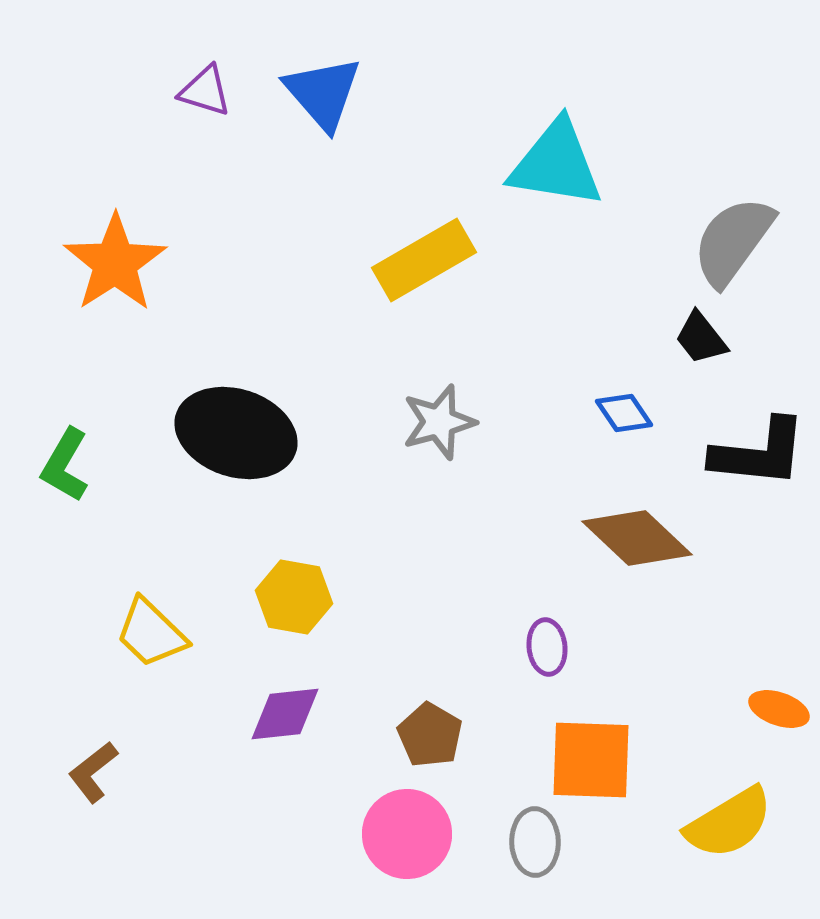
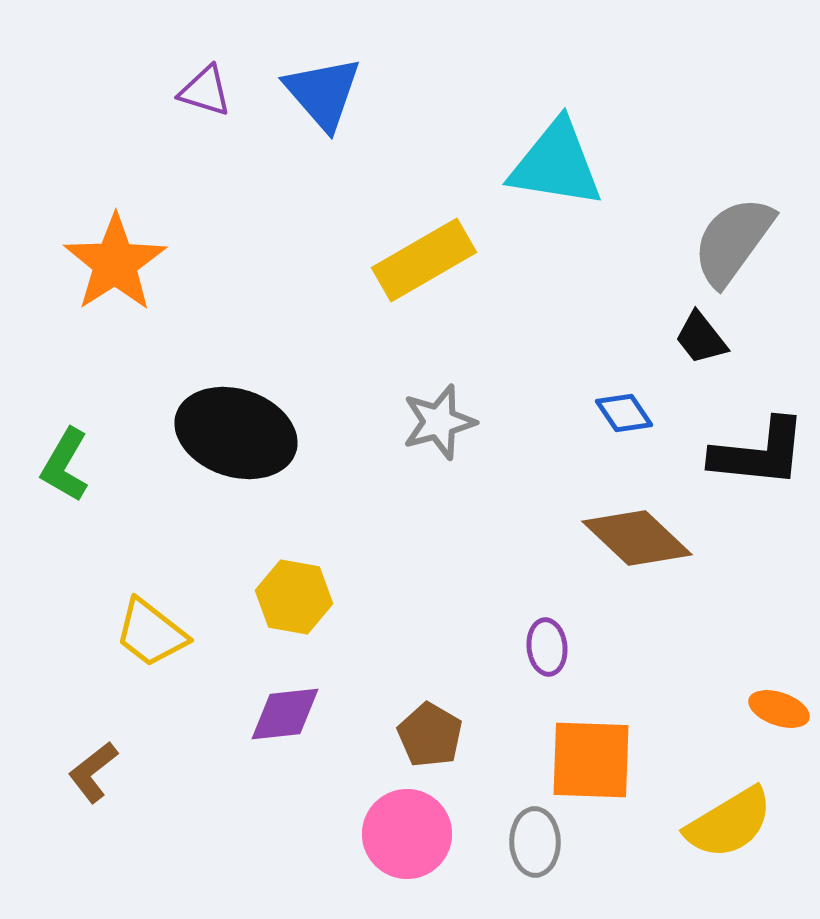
yellow trapezoid: rotated 6 degrees counterclockwise
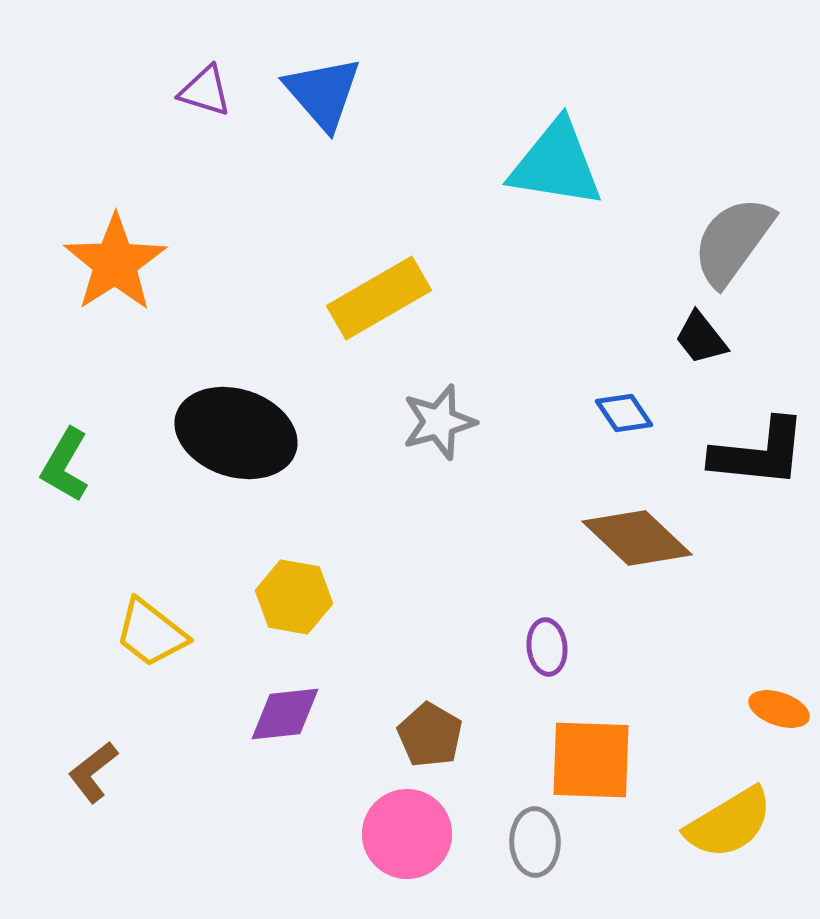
yellow rectangle: moved 45 px left, 38 px down
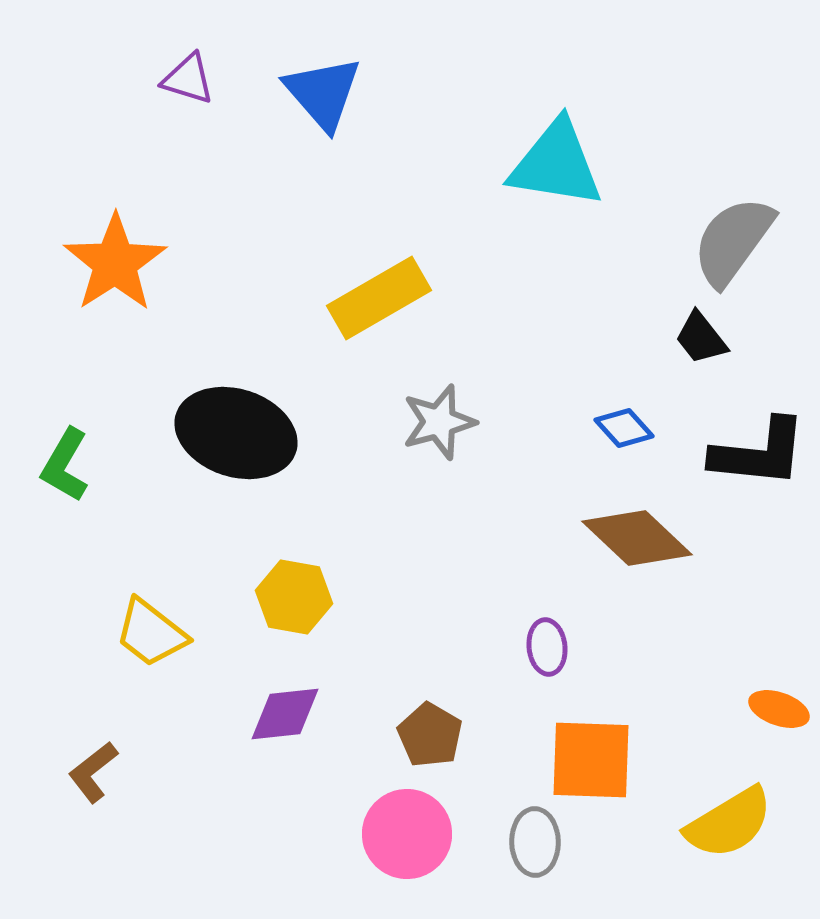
purple triangle: moved 17 px left, 12 px up
blue diamond: moved 15 px down; rotated 8 degrees counterclockwise
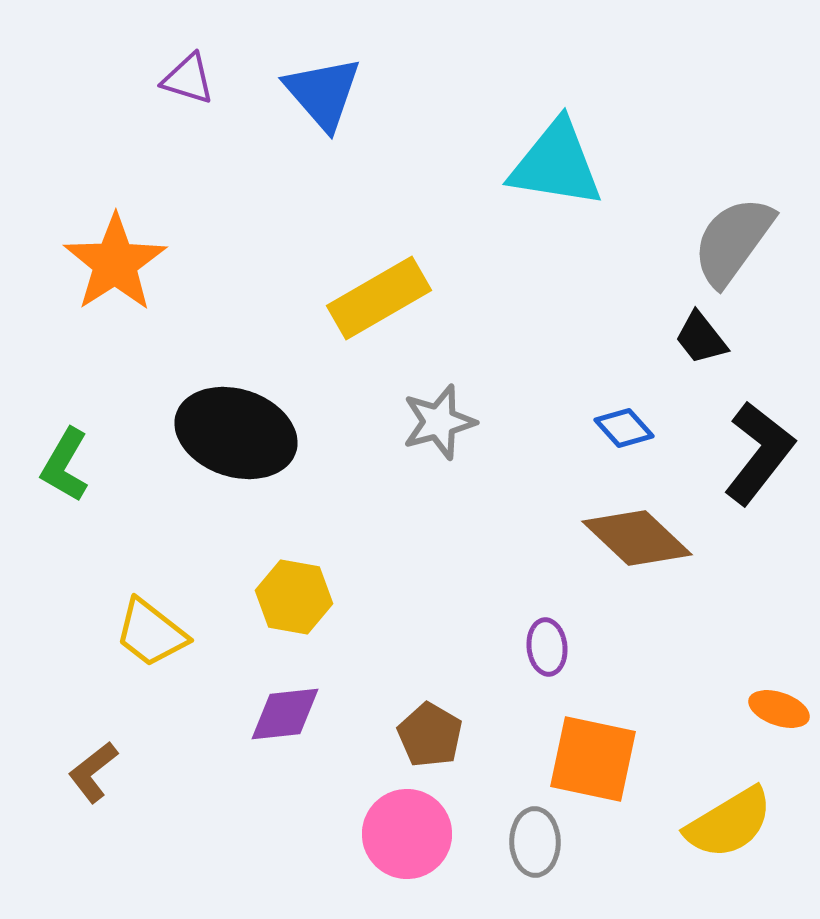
black L-shape: rotated 58 degrees counterclockwise
orange square: moved 2 px right, 1 px up; rotated 10 degrees clockwise
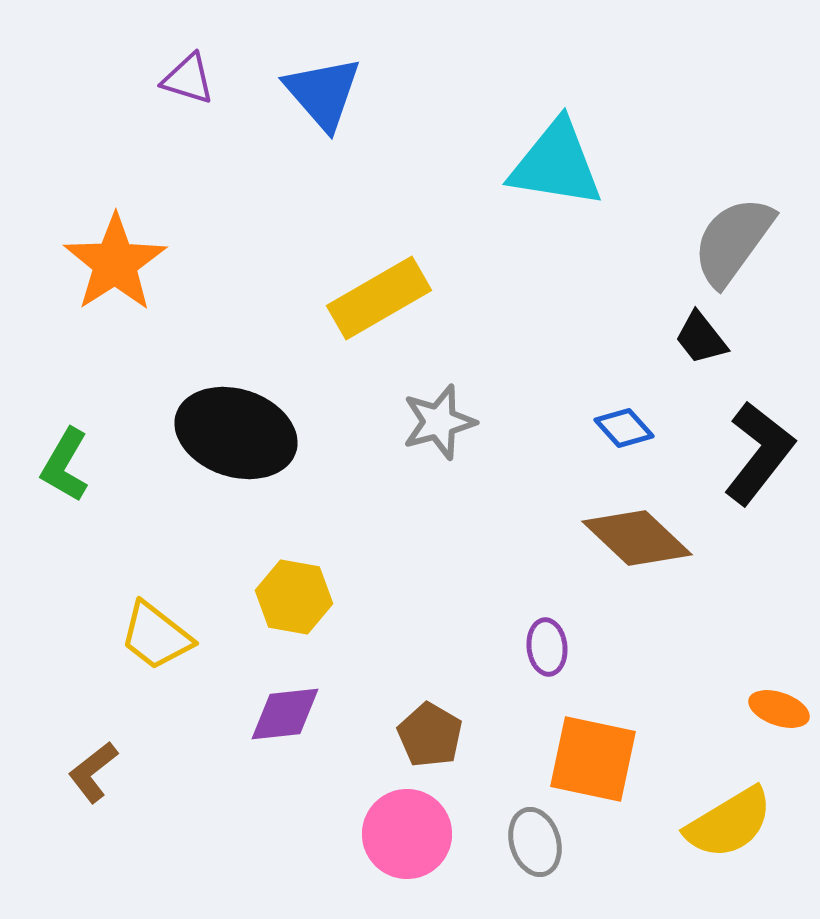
yellow trapezoid: moved 5 px right, 3 px down
gray ellipse: rotated 16 degrees counterclockwise
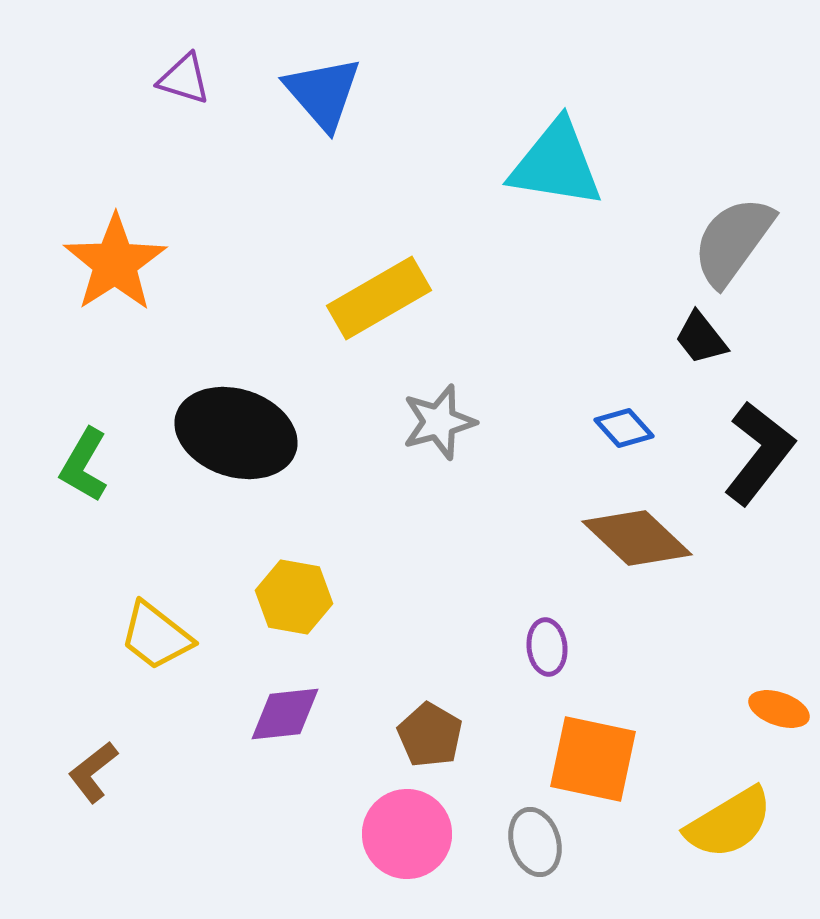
purple triangle: moved 4 px left
green L-shape: moved 19 px right
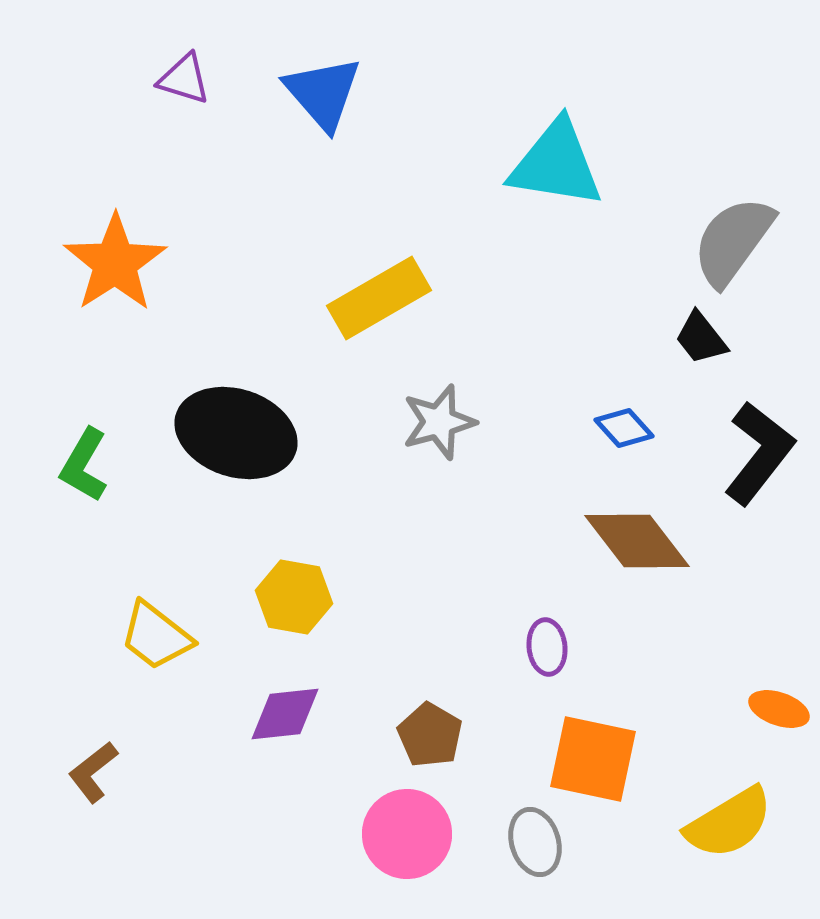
brown diamond: moved 3 px down; rotated 9 degrees clockwise
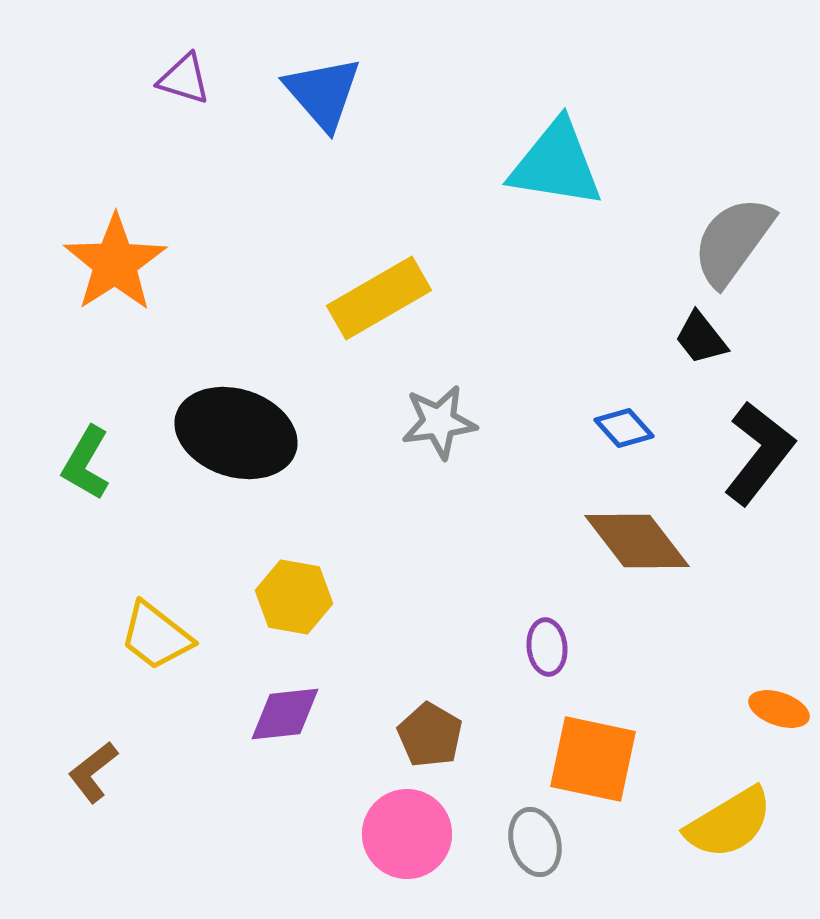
gray star: rotated 8 degrees clockwise
green L-shape: moved 2 px right, 2 px up
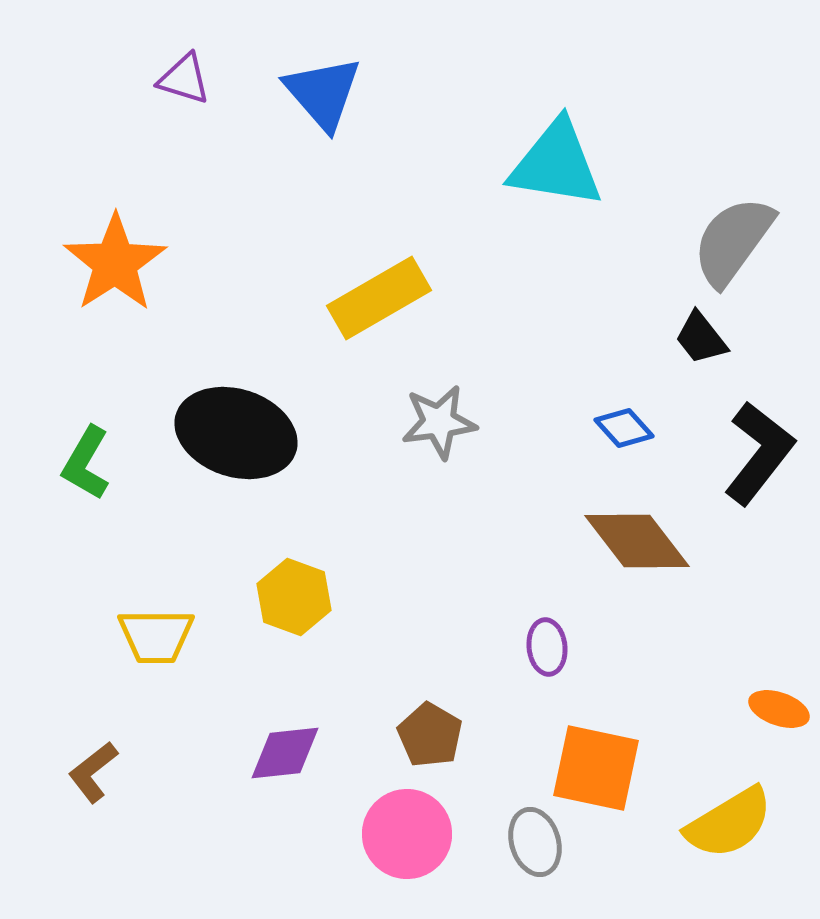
yellow hexagon: rotated 10 degrees clockwise
yellow trapezoid: rotated 38 degrees counterclockwise
purple diamond: moved 39 px down
orange square: moved 3 px right, 9 px down
